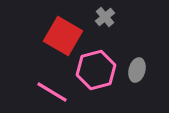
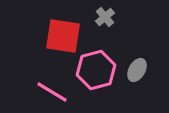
red square: rotated 21 degrees counterclockwise
gray ellipse: rotated 15 degrees clockwise
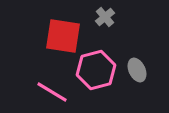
gray ellipse: rotated 55 degrees counterclockwise
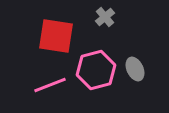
red square: moved 7 px left
gray ellipse: moved 2 px left, 1 px up
pink line: moved 2 px left, 7 px up; rotated 52 degrees counterclockwise
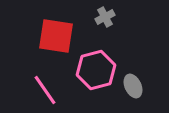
gray cross: rotated 12 degrees clockwise
gray ellipse: moved 2 px left, 17 px down
pink line: moved 5 px left, 5 px down; rotated 76 degrees clockwise
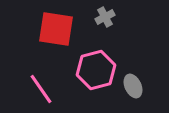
red square: moved 7 px up
pink line: moved 4 px left, 1 px up
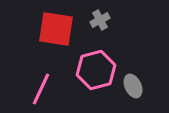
gray cross: moved 5 px left, 3 px down
pink line: rotated 60 degrees clockwise
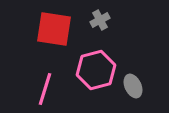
red square: moved 2 px left
pink line: moved 4 px right; rotated 8 degrees counterclockwise
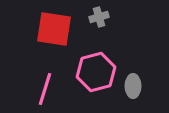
gray cross: moved 1 px left, 3 px up; rotated 12 degrees clockwise
pink hexagon: moved 2 px down
gray ellipse: rotated 25 degrees clockwise
